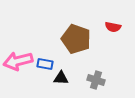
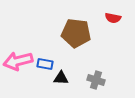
red semicircle: moved 9 px up
brown pentagon: moved 6 px up; rotated 12 degrees counterclockwise
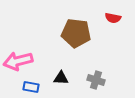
blue rectangle: moved 14 px left, 23 px down
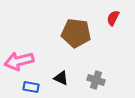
red semicircle: rotated 105 degrees clockwise
pink arrow: moved 1 px right
black triangle: rotated 21 degrees clockwise
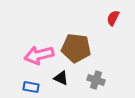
brown pentagon: moved 15 px down
pink arrow: moved 20 px right, 6 px up
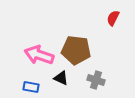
brown pentagon: moved 2 px down
pink arrow: rotated 32 degrees clockwise
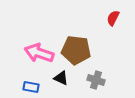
pink arrow: moved 2 px up
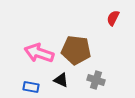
black triangle: moved 2 px down
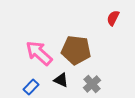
pink arrow: rotated 24 degrees clockwise
gray cross: moved 4 px left, 4 px down; rotated 30 degrees clockwise
blue rectangle: rotated 56 degrees counterclockwise
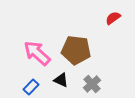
red semicircle: rotated 28 degrees clockwise
pink arrow: moved 2 px left
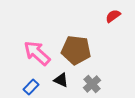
red semicircle: moved 2 px up
